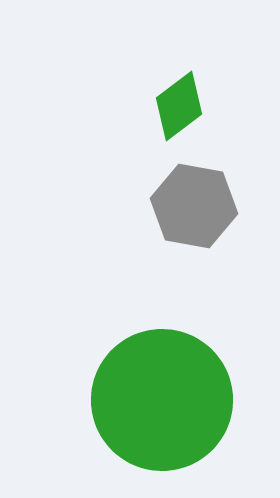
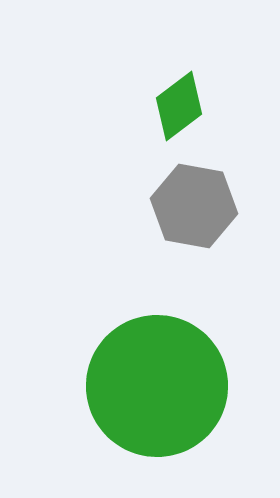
green circle: moved 5 px left, 14 px up
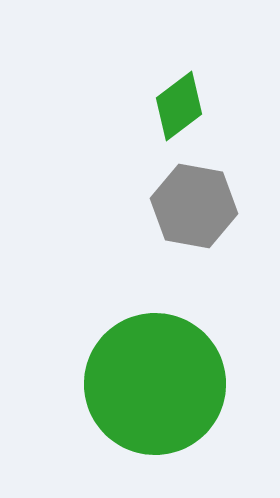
green circle: moved 2 px left, 2 px up
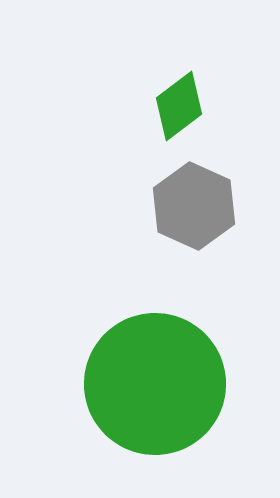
gray hexagon: rotated 14 degrees clockwise
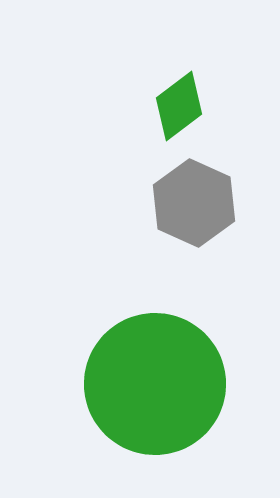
gray hexagon: moved 3 px up
